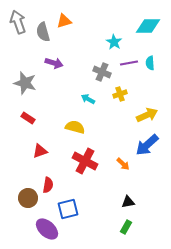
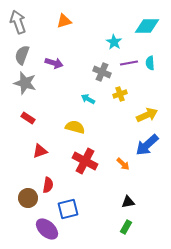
cyan diamond: moved 1 px left
gray semicircle: moved 21 px left, 23 px down; rotated 36 degrees clockwise
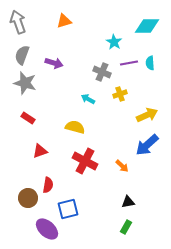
orange arrow: moved 1 px left, 2 px down
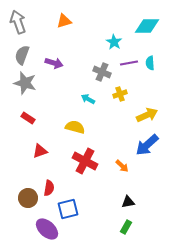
red semicircle: moved 1 px right, 3 px down
